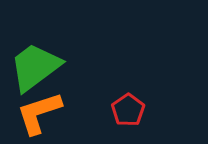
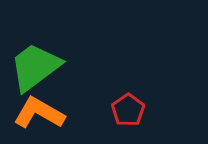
orange L-shape: rotated 48 degrees clockwise
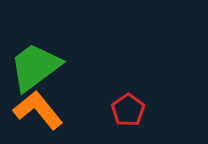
orange L-shape: moved 1 px left, 3 px up; rotated 21 degrees clockwise
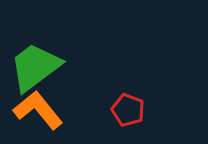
red pentagon: rotated 16 degrees counterclockwise
